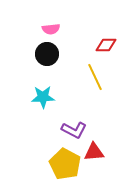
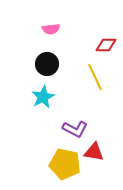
black circle: moved 10 px down
cyan star: rotated 25 degrees counterclockwise
purple L-shape: moved 1 px right, 1 px up
red triangle: rotated 15 degrees clockwise
yellow pentagon: rotated 16 degrees counterclockwise
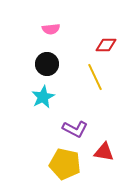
red triangle: moved 10 px right
